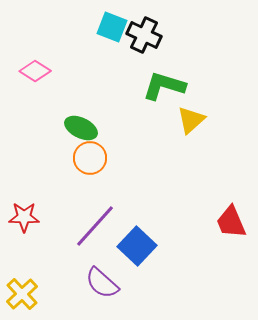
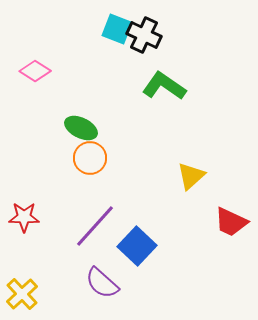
cyan square: moved 5 px right, 2 px down
green L-shape: rotated 18 degrees clockwise
yellow triangle: moved 56 px down
red trapezoid: rotated 42 degrees counterclockwise
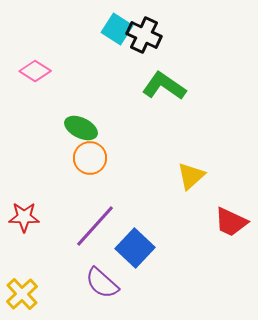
cyan square: rotated 12 degrees clockwise
blue square: moved 2 px left, 2 px down
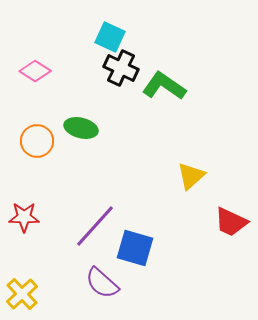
cyan square: moved 7 px left, 8 px down; rotated 8 degrees counterclockwise
black cross: moved 23 px left, 33 px down
green ellipse: rotated 12 degrees counterclockwise
orange circle: moved 53 px left, 17 px up
blue square: rotated 27 degrees counterclockwise
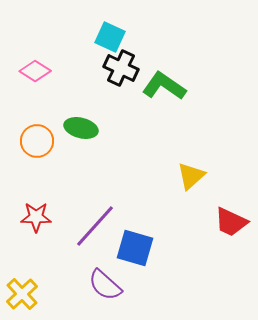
red star: moved 12 px right
purple semicircle: moved 3 px right, 2 px down
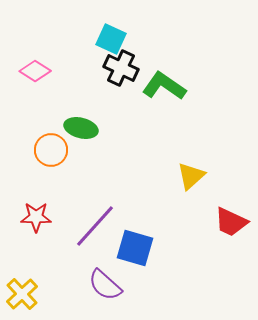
cyan square: moved 1 px right, 2 px down
orange circle: moved 14 px right, 9 px down
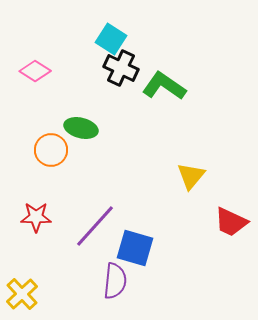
cyan square: rotated 8 degrees clockwise
yellow triangle: rotated 8 degrees counterclockwise
purple semicircle: moved 10 px right, 4 px up; rotated 126 degrees counterclockwise
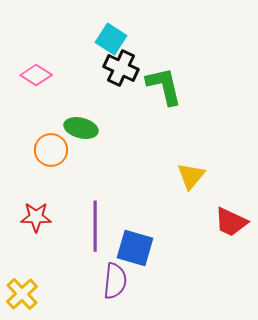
pink diamond: moved 1 px right, 4 px down
green L-shape: rotated 42 degrees clockwise
purple line: rotated 42 degrees counterclockwise
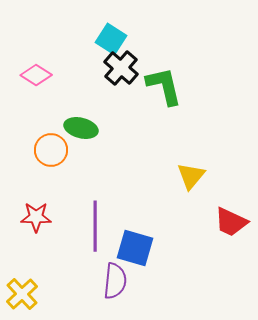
black cross: rotated 16 degrees clockwise
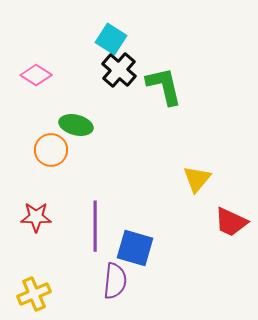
black cross: moved 2 px left, 2 px down
green ellipse: moved 5 px left, 3 px up
yellow triangle: moved 6 px right, 3 px down
yellow cross: moved 12 px right; rotated 20 degrees clockwise
